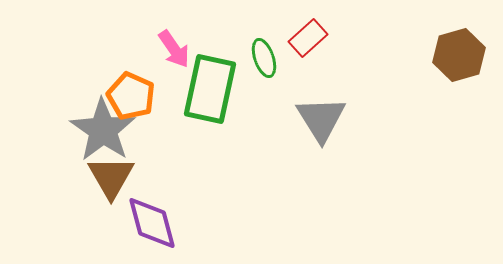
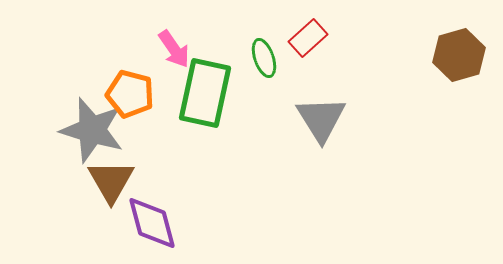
green rectangle: moved 5 px left, 4 px down
orange pentagon: moved 1 px left, 2 px up; rotated 9 degrees counterclockwise
gray star: moved 11 px left; rotated 18 degrees counterclockwise
brown triangle: moved 4 px down
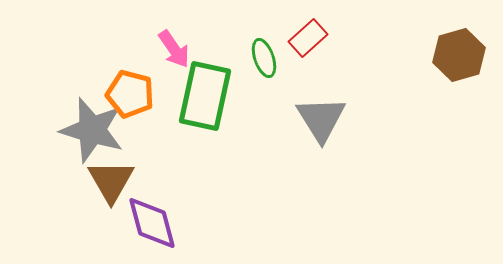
green rectangle: moved 3 px down
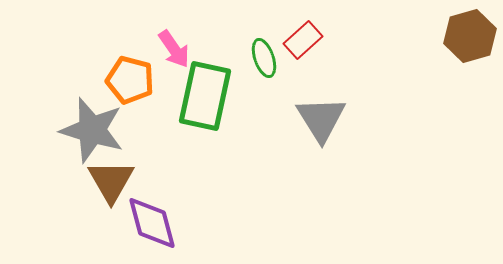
red rectangle: moved 5 px left, 2 px down
brown hexagon: moved 11 px right, 19 px up
orange pentagon: moved 14 px up
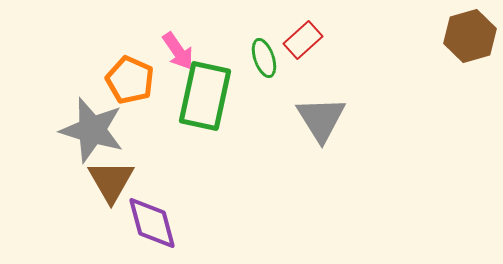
pink arrow: moved 4 px right, 2 px down
orange pentagon: rotated 9 degrees clockwise
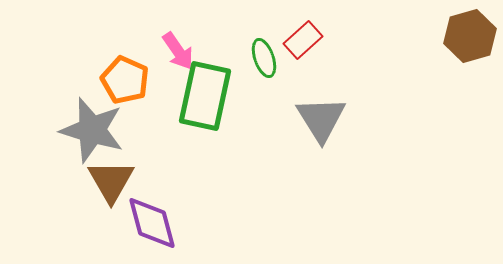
orange pentagon: moved 5 px left
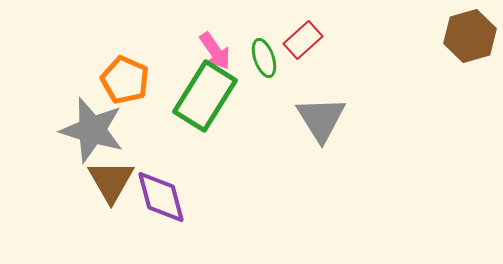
pink arrow: moved 37 px right
green rectangle: rotated 20 degrees clockwise
purple diamond: moved 9 px right, 26 px up
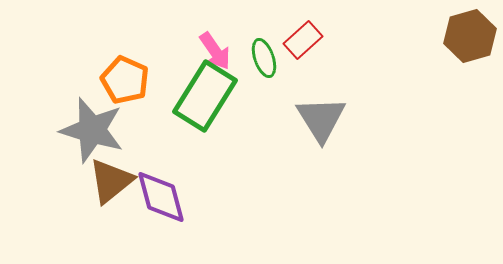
brown triangle: rotated 21 degrees clockwise
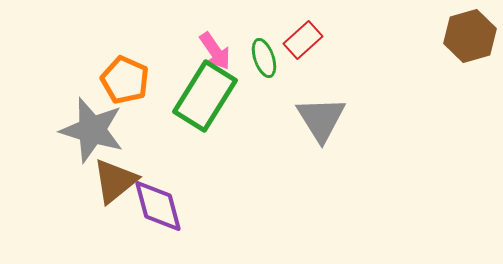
brown triangle: moved 4 px right
purple diamond: moved 3 px left, 9 px down
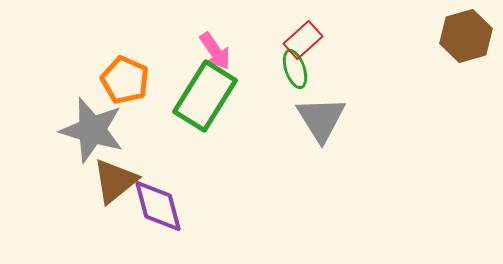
brown hexagon: moved 4 px left
green ellipse: moved 31 px right, 11 px down
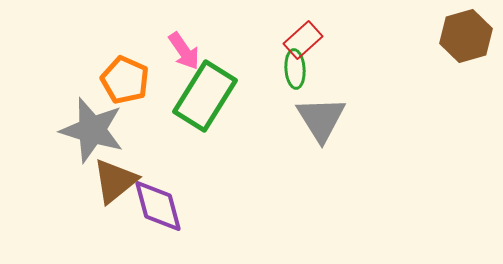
pink arrow: moved 31 px left
green ellipse: rotated 15 degrees clockwise
